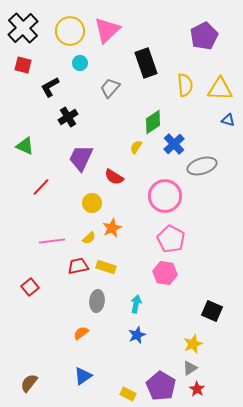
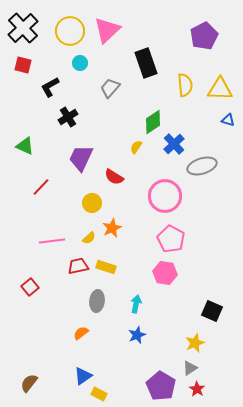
yellow star at (193, 344): moved 2 px right, 1 px up
yellow rectangle at (128, 394): moved 29 px left
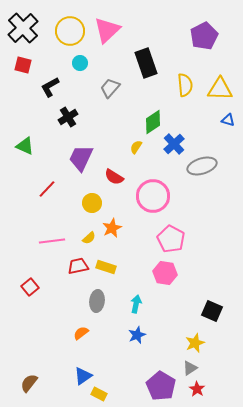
red line at (41, 187): moved 6 px right, 2 px down
pink circle at (165, 196): moved 12 px left
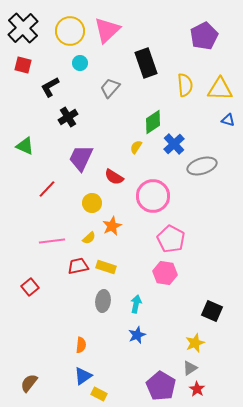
orange star at (112, 228): moved 2 px up
gray ellipse at (97, 301): moved 6 px right
orange semicircle at (81, 333): moved 12 px down; rotated 133 degrees clockwise
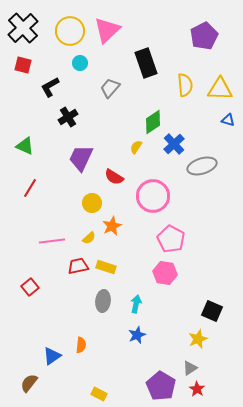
red line at (47, 189): moved 17 px left, 1 px up; rotated 12 degrees counterclockwise
yellow star at (195, 343): moved 3 px right, 4 px up
blue triangle at (83, 376): moved 31 px left, 20 px up
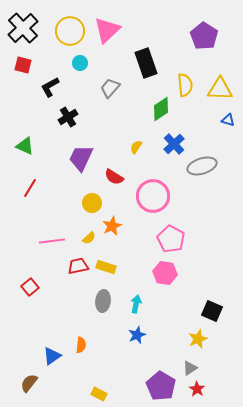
purple pentagon at (204, 36): rotated 12 degrees counterclockwise
green diamond at (153, 122): moved 8 px right, 13 px up
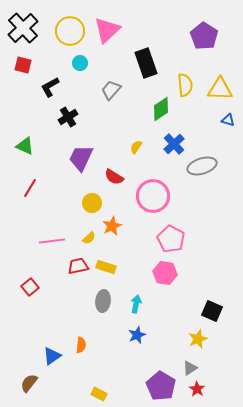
gray trapezoid at (110, 88): moved 1 px right, 2 px down
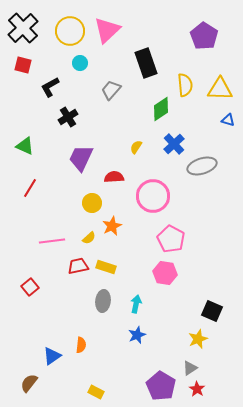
red semicircle at (114, 177): rotated 144 degrees clockwise
yellow rectangle at (99, 394): moved 3 px left, 2 px up
